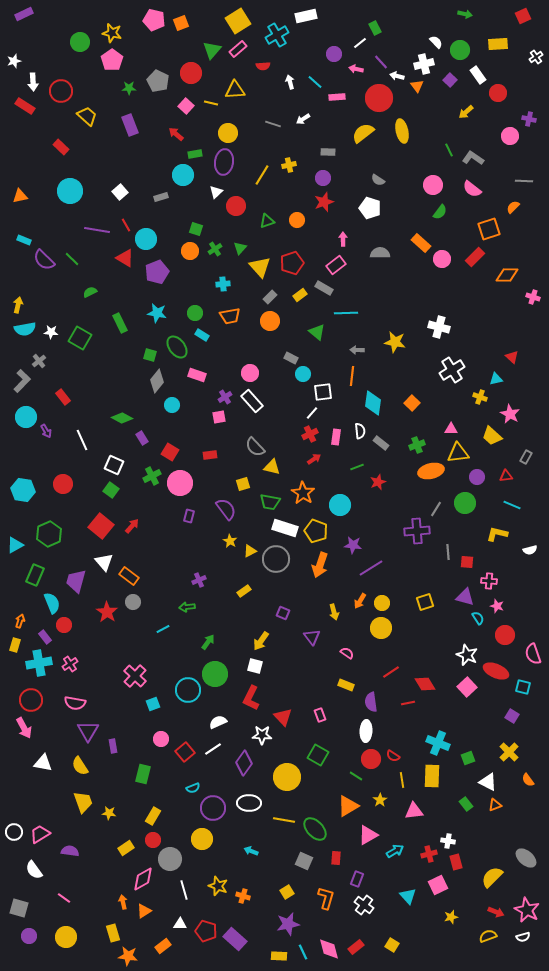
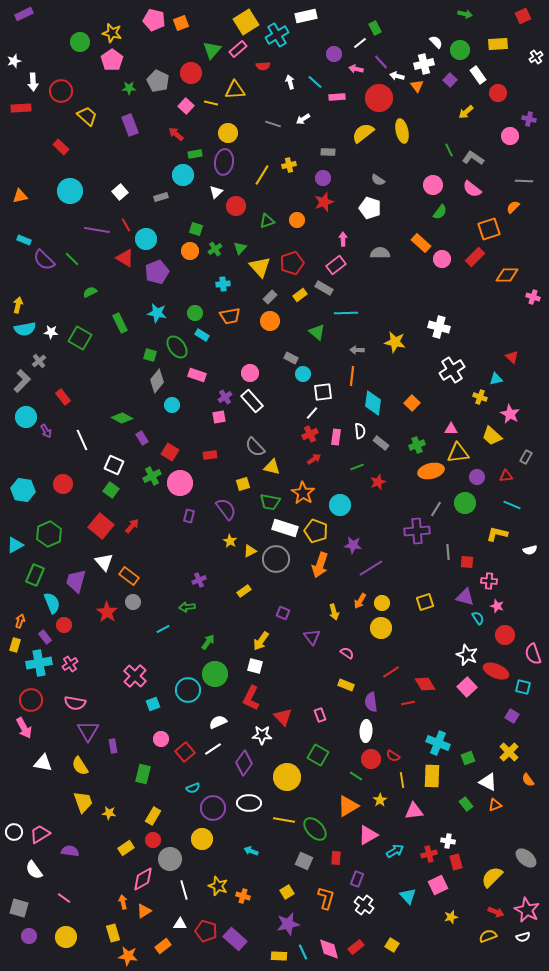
yellow square at (238, 21): moved 8 px right, 1 px down
red rectangle at (25, 106): moved 4 px left, 2 px down; rotated 36 degrees counterclockwise
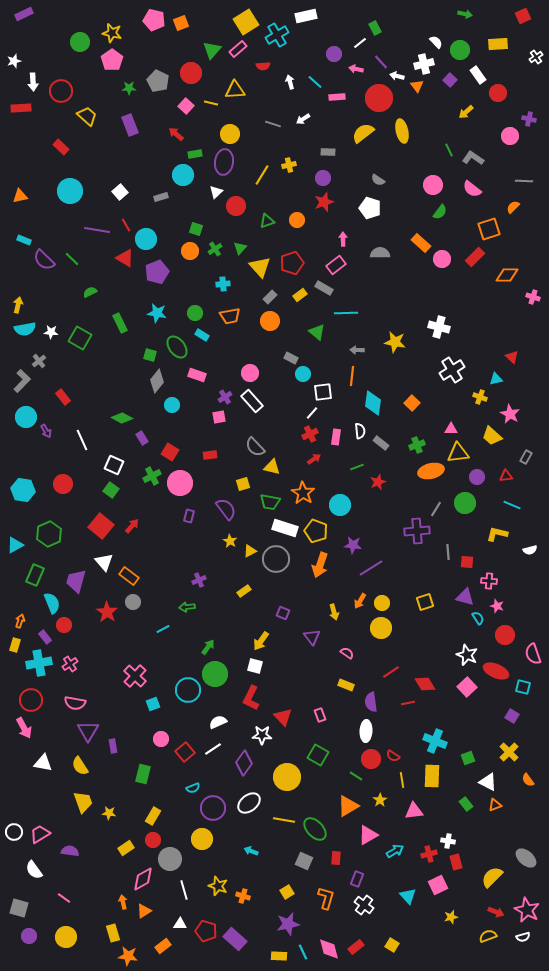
yellow circle at (228, 133): moved 2 px right, 1 px down
green arrow at (208, 642): moved 5 px down
cyan cross at (438, 743): moved 3 px left, 2 px up
white ellipse at (249, 803): rotated 40 degrees counterclockwise
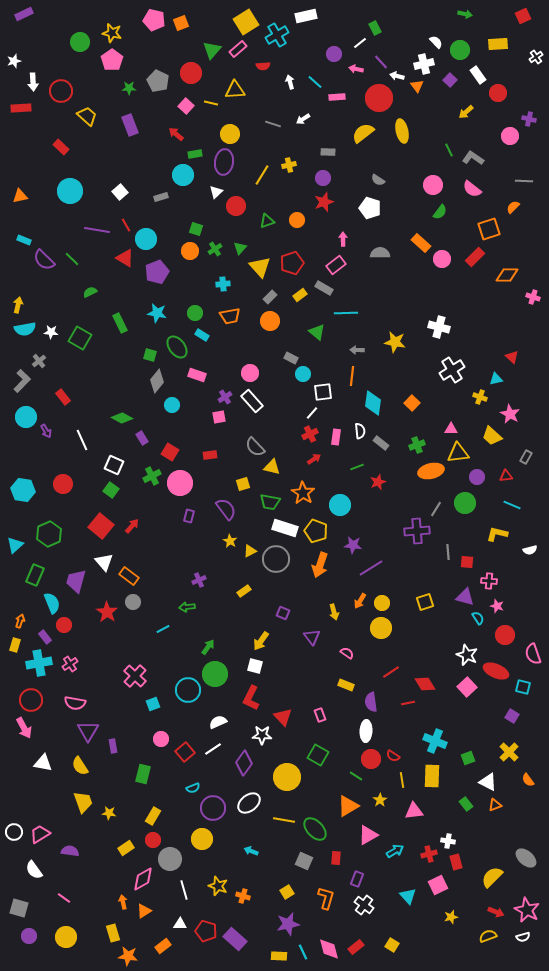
cyan triangle at (15, 545): rotated 12 degrees counterclockwise
